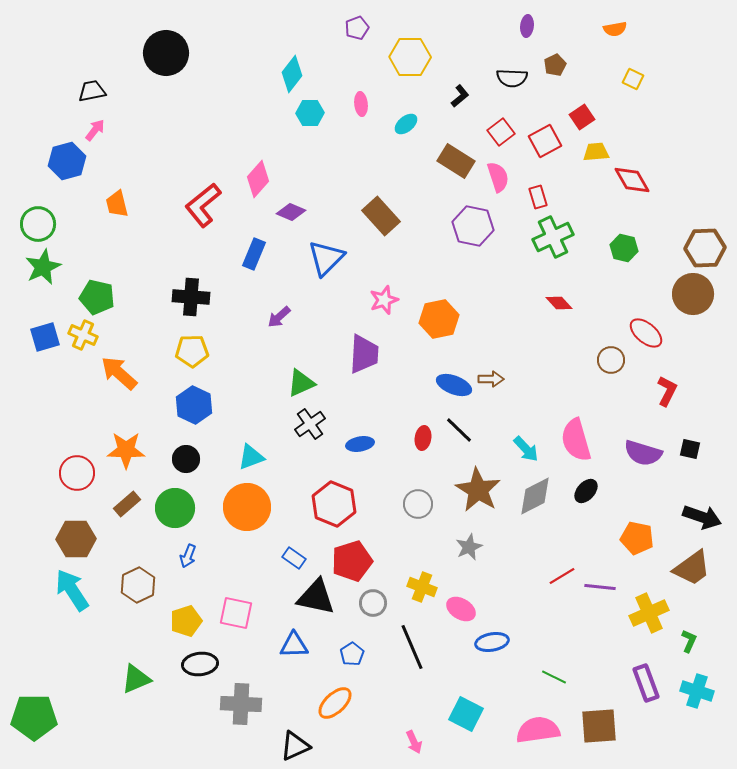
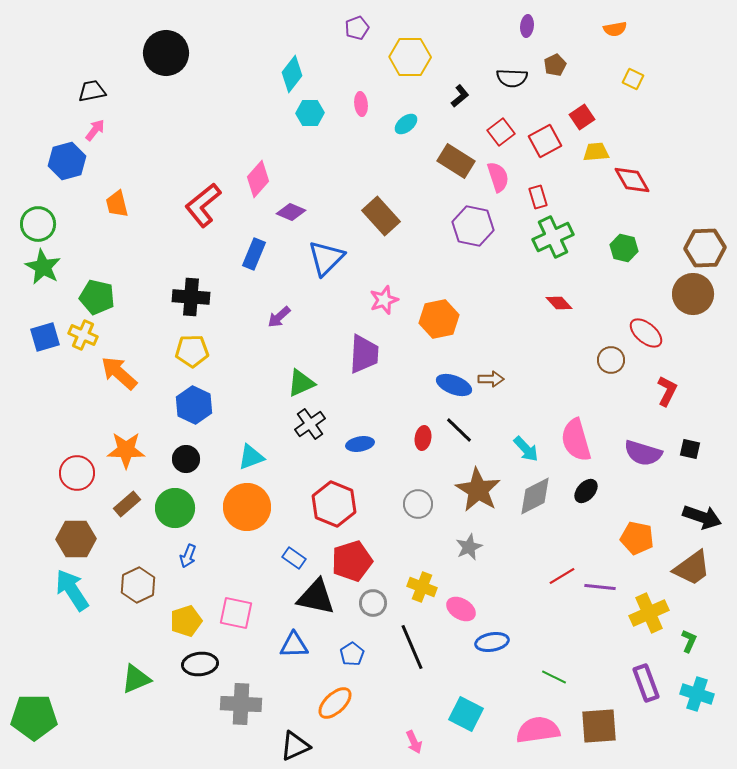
green star at (43, 267): rotated 18 degrees counterclockwise
cyan cross at (697, 691): moved 3 px down
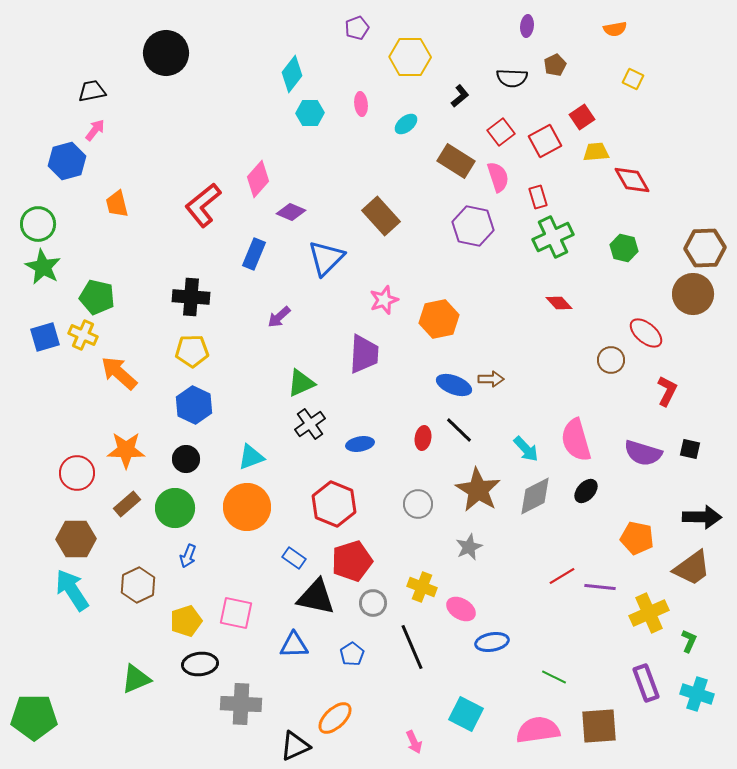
black arrow at (702, 517): rotated 18 degrees counterclockwise
orange ellipse at (335, 703): moved 15 px down
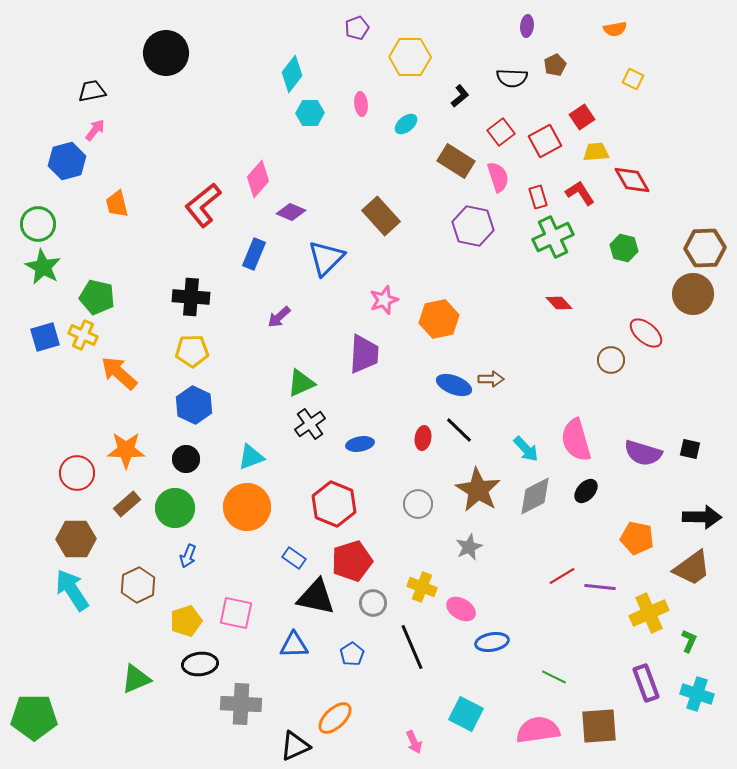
red L-shape at (667, 391): moved 87 px left, 198 px up; rotated 60 degrees counterclockwise
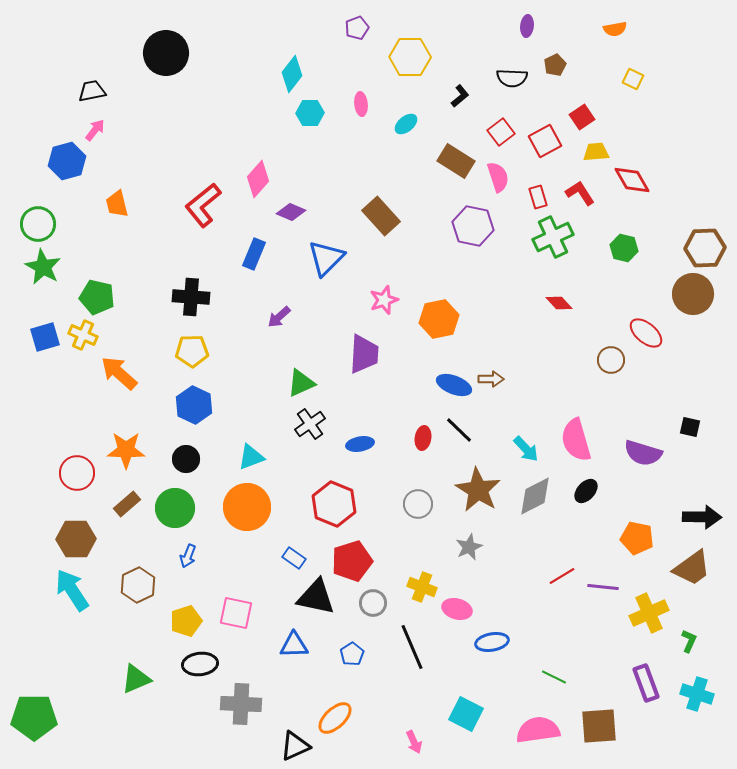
black square at (690, 449): moved 22 px up
purple line at (600, 587): moved 3 px right
pink ellipse at (461, 609): moved 4 px left; rotated 16 degrees counterclockwise
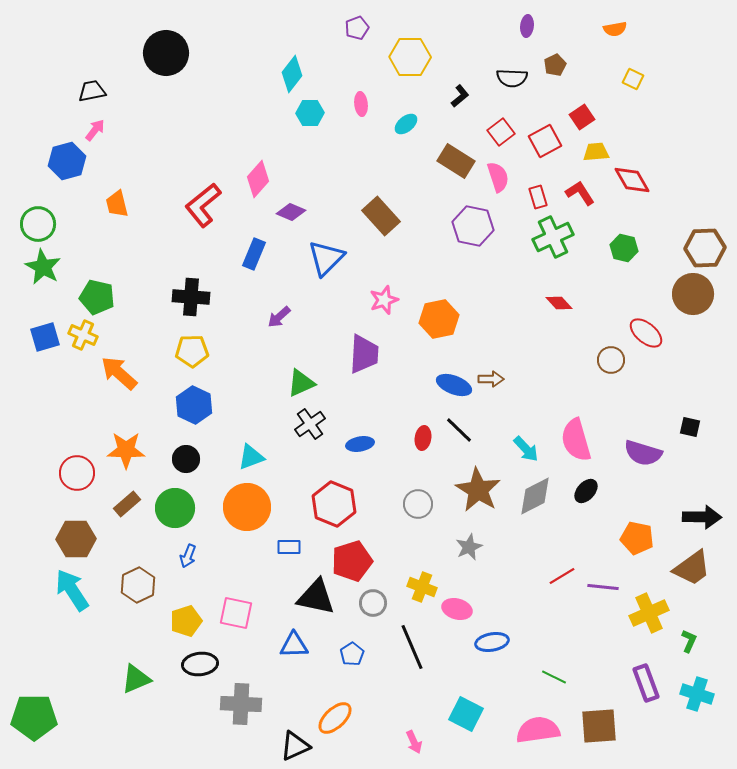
blue rectangle at (294, 558): moved 5 px left, 11 px up; rotated 35 degrees counterclockwise
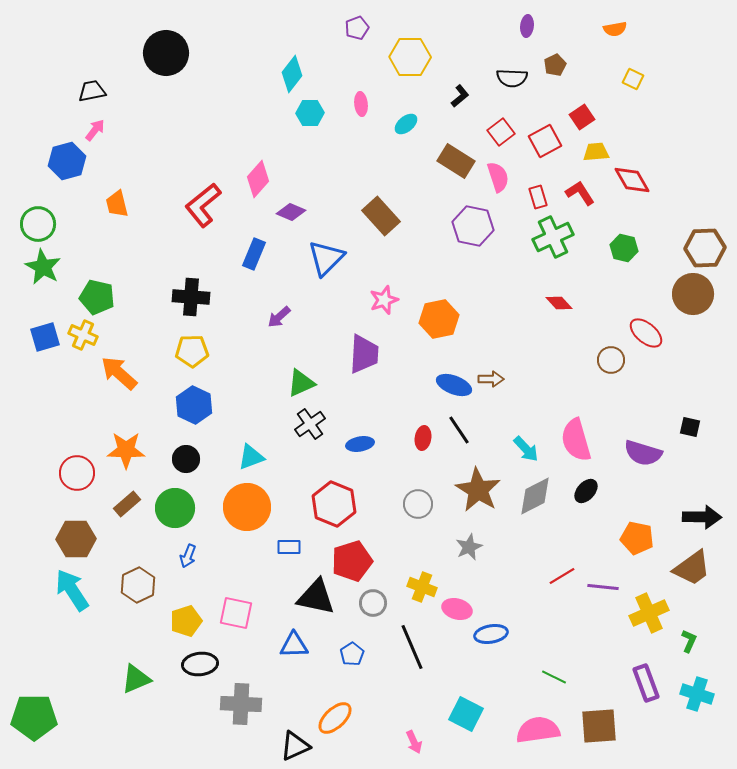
black line at (459, 430): rotated 12 degrees clockwise
blue ellipse at (492, 642): moved 1 px left, 8 px up
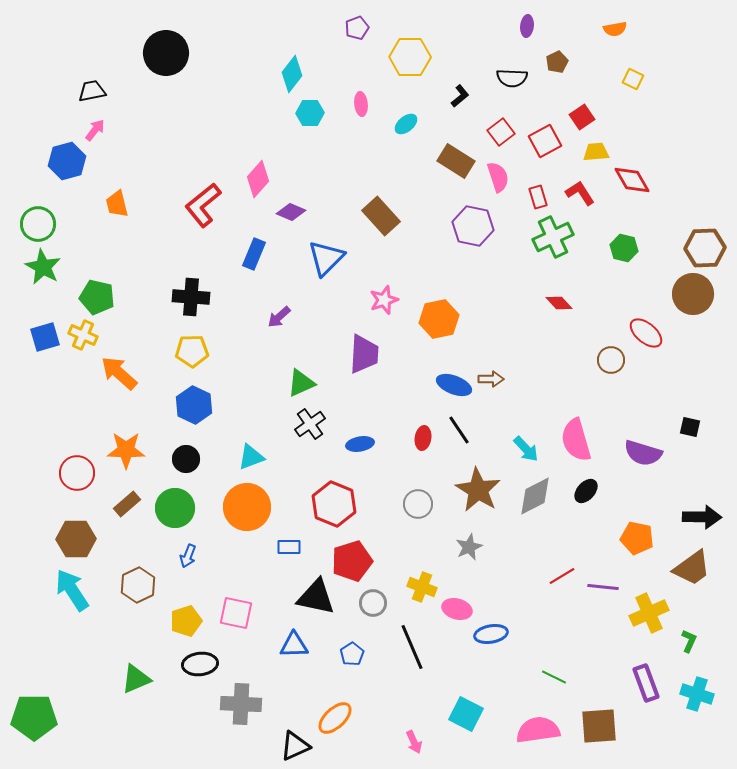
brown pentagon at (555, 65): moved 2 px right, 3 px up
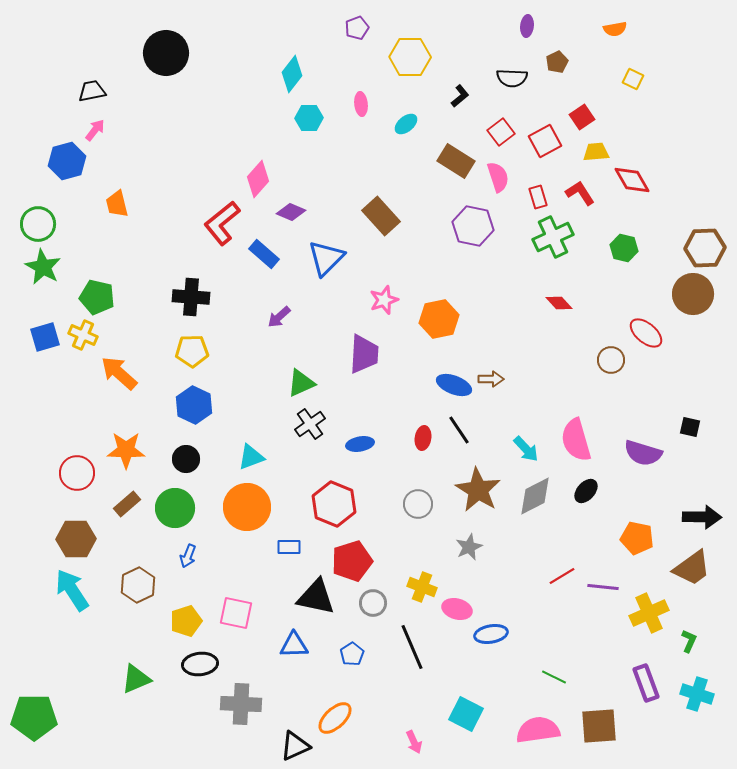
cyan hexagon at (310, 113): moved 1 px left, 5 px down
red L-shape at (203, 205): moved 19 px right, 18 px down
blue rectangle at (254, 254): moved 10 px right; rotated 72 degrees counterclockwise
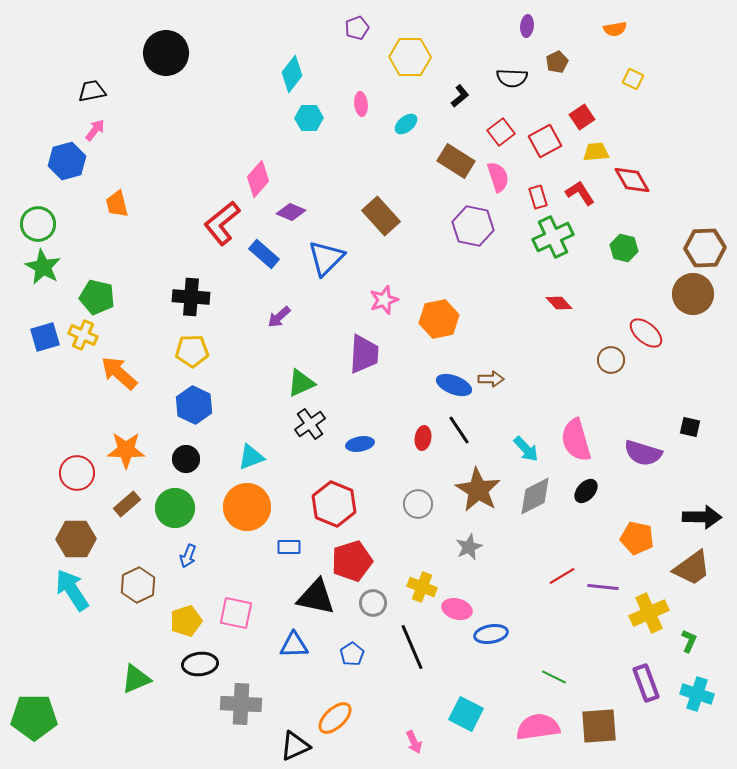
pink semicircle at (538, 730): moved 3 px up
